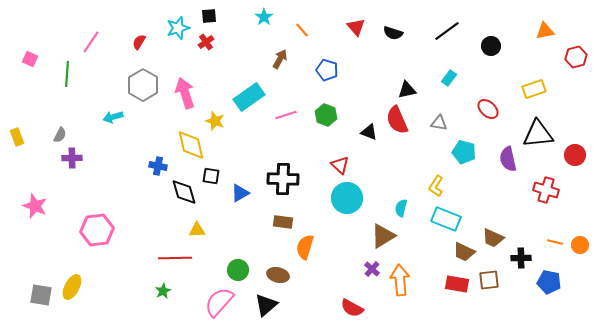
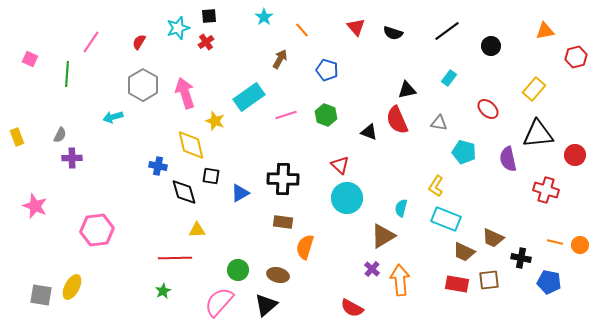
yellow rectangle at (534, 89): rotated 30 degrees counterclockwise
black cross at (521, 258): rotated 12 degrees clockwise
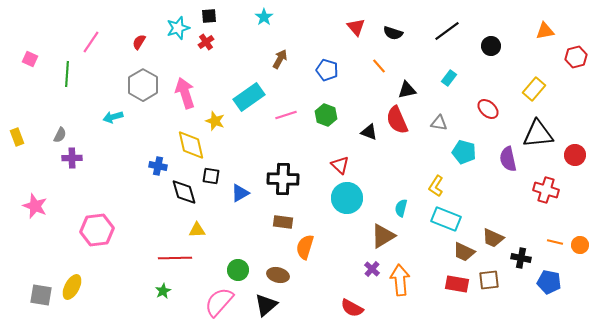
orange line at (302, 30): moved 77 px right, 36 px down
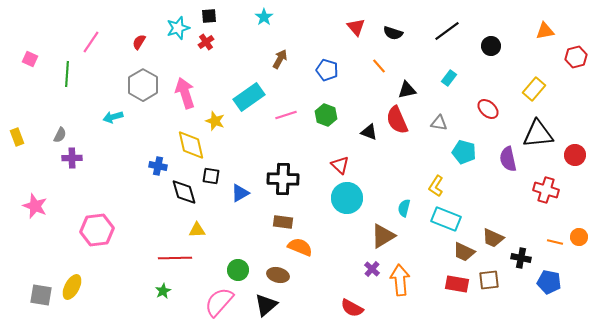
cyan semicircle at (401, 208): moved 3 px right
orange circle at (580, 245): moved 1 px left, 8 px up
orange semicircle at (305, 247): moved 5 px left; rotated 95 degrees clockwise
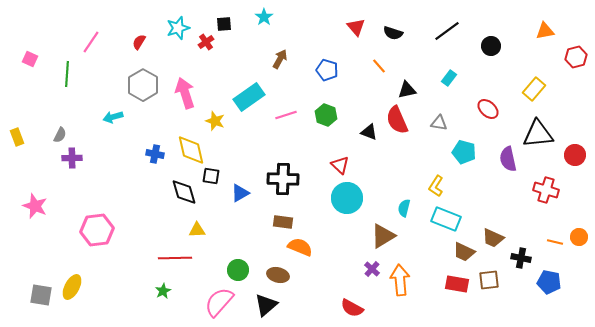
black square at (209, 16): moved 15 px right, 8 px down
yellow diamond at (191, 145): moved 5 px down
blue cross at (158, 166): moved 3 px left, 12 px up
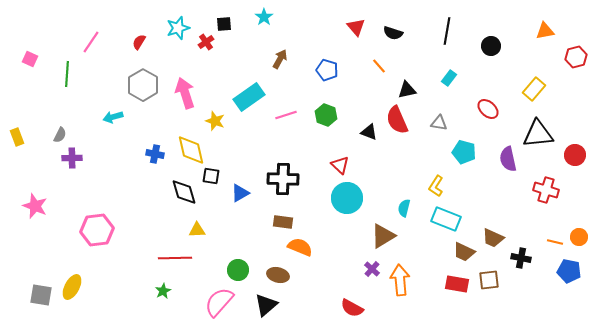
black line at (447, 31): rotated 44 degrees counterclockwise
blue pentagon at (549, 282): moved 20 px right, 11 px up
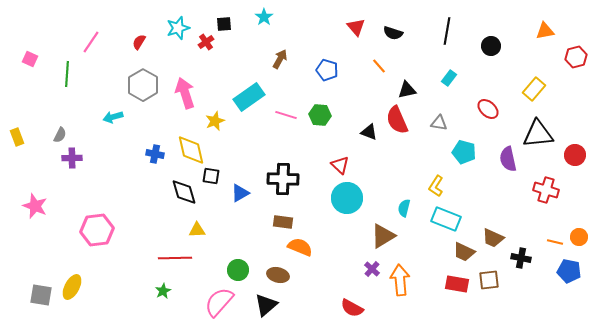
pink line at (286, 115): rotated 35 degrees clockwise
green hexagon at (326, 115): moved 6 px left; rotated 15 degrees counterclockwise
yellow star at (215, 121): rotated 30 degrees clockwise
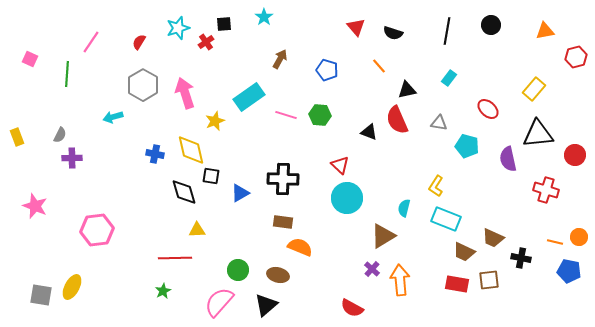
black circle at (491, 46): moved 21 px up
cyan pentagon at (464, 152): moved 3 px right, 6 px up
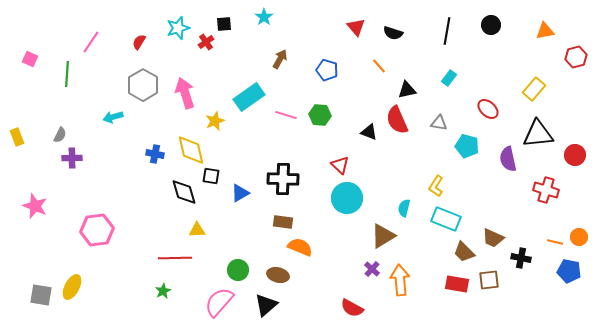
brown trapezoid at (464, 252): rotated 20 degrees clockwise
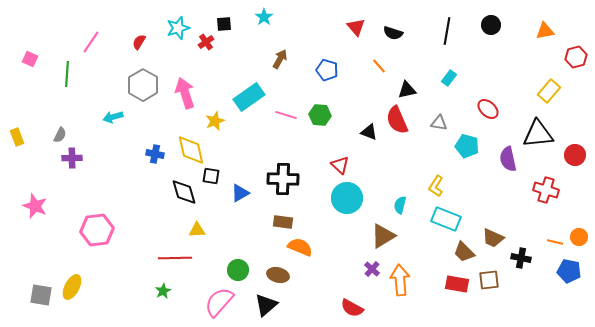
yellow rectangle at (534, 89): moved 15 px right, 2 px down
cyan semicircle at (404, 208): moved 4 px left, 3 px up
